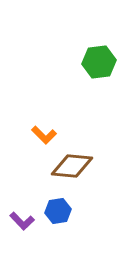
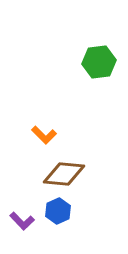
brown diamond: moved 8 px left, 8 px down
blue hexagon: rotated 15 degrees counterclockwise
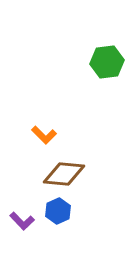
green hexagon: moved 8 px right
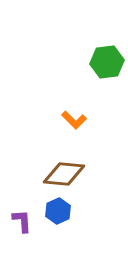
orange L-shape: moved 30 px right, 15 px up
purple L-shape: rotated 140 degrees counterclockwise
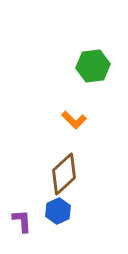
green hexagon: moved 14 px left, 4 px down
brown diamond: rotated 48 degrees counterclockwise
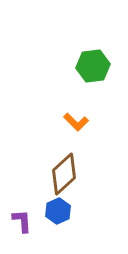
orange L-shape: moved 2 px right, 2 px down
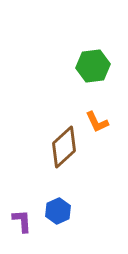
orange L-shape: moved 21 px right; rotated 20 degrees clockwise
brown diamond: moved 27 px up
